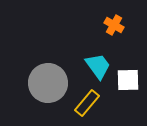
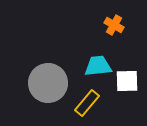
cyan trapezoid: rotated 60 degrees counterclockwise
white square: moved 1 px left, 1 px down
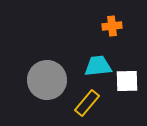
orange cross: moved 2 px left, 1 px down; rotated 36 degrees counterclockwise
gray circle: moved 1 px left, 3 px up
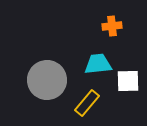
cyan trapezoid: moved 2 px up
white square: moved 1 px right
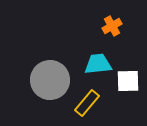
orange cross: rotated 24 degrees counterclockwise
gray circle: moved 3 px right
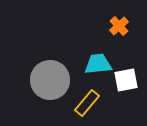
orange cross: moved 7 px right; rotated 12 degrees counterclockwise
white square: moved 2 px left, 1 px up; rotated 10 degrees counterclockwise
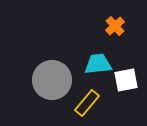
orange cross: moved 4 px left
gray circle: moved 2 px right
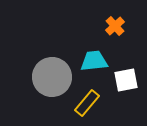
cyan trapezoid: moved 4 px left, 3 px up
gray circle: moved 3 px up
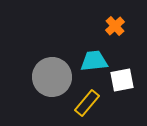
white square: moved 4 px left
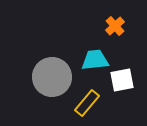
cyan trapezoid: moved 1 px right, 1 px up
